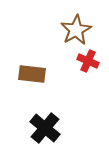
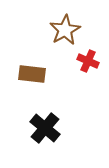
brown star: moved 11 px left
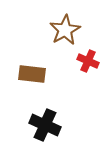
black cross: moved 3 px up; rotated 16 degrees counterclockwise
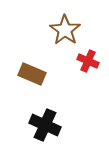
brown star: rotated 8 degrees counterclockwise
brown rectangle: rotated 16 degrees clockwise
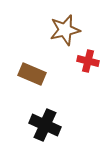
brown star: rotated 24 degrees clockwise
red cross: rotated 10 degrees counterclockwise
